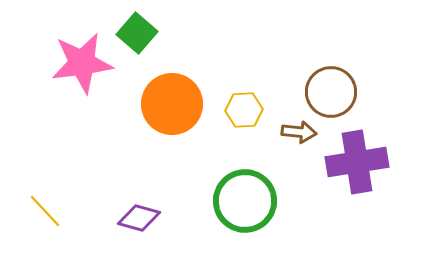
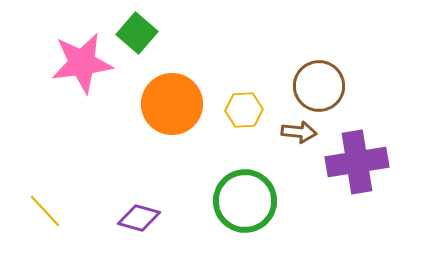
brown circle: moved 12 px left, 6 px up
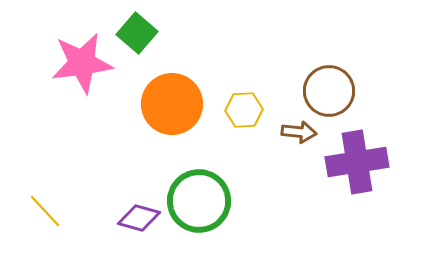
brown circle: moved 10 px right, 5 px down
green circle: moved 46 px left
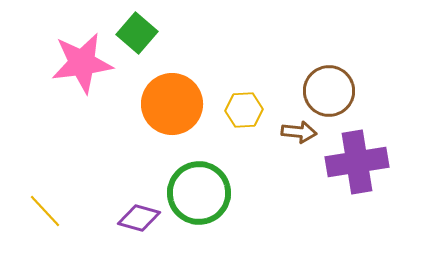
green circle: moved 8 px up
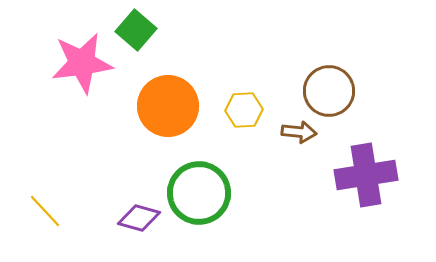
green square: moved 1 px left, 3 px up
orange circle: moved 4 px left, 2 px down
purple cross: moved 9 px right, 13 px down
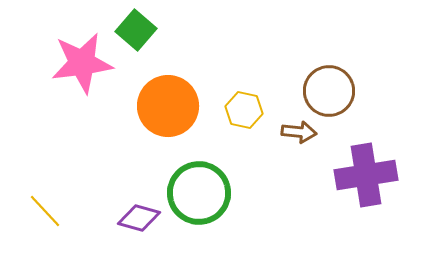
yellow hexagon: rotated 15 degrees clockwise
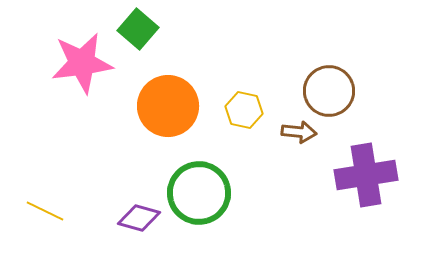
green square: moved 2 px right, 1 px up
yellow line: rotated 21 degrees counterclockwise
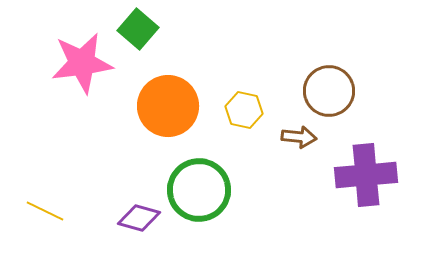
brown arrow: moved 5 px down
purple cross: rotated 4 degrees clockwise
green circle: moved 3 px up
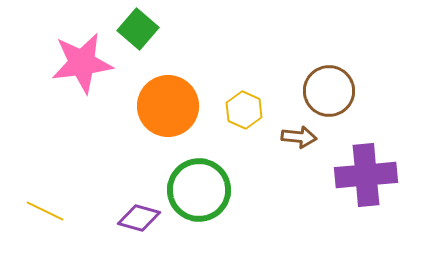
yellow hexagon: rotated 12 degrees clockwise
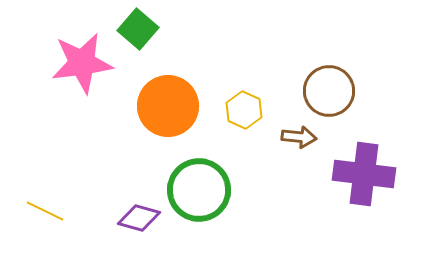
purple cross: moved 2 px left, 1 px up; rotated 12 degrees clockwise
